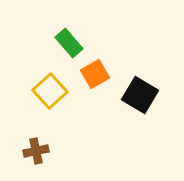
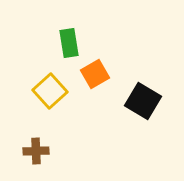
green rectangle: rotated 32 degrees clockwise
black square: moved 3 px right, 6 px down
brown cross: rotated 10 degrees clockwise
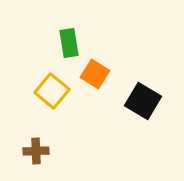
orange square: rotated 28 degrees counterclockwise
yellow square: moved 2 px right; rotated 8 degrees counterclockwise
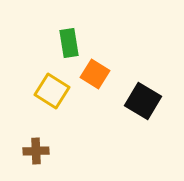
yellow square: rotated 8 degrees counterclockwise
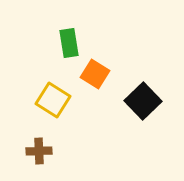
yellow square: moved 1 px right, 9 px down
black square: rotated 15 degrees clockwise
brown cross: moved 3 px right
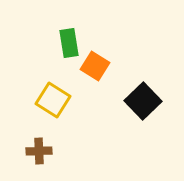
orange square: moved 8 px up
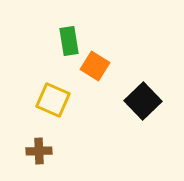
green rectangle: moved 2 px up
yellow square: rotated 8 degrees counterclockwise
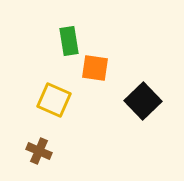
orange square: moved 2 px down; rotated 24 degrees counterclockwise
yellow square: moved 1 px right
brown cross: rotated 25 degrees clockwise
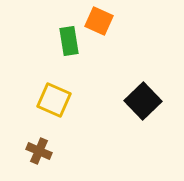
orange square: moved 4 px right, 47 px up; rotated 16 degrees clockwise
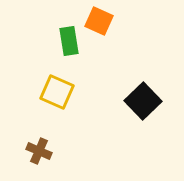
yellow square: moved 3 px right, 8 px up
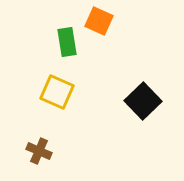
green rectangle: moved 2 px left, 1 px down
